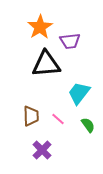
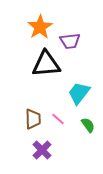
brown trapezoid: moved 2 px right, 3 px down
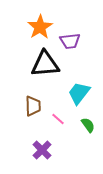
black triangle: moved 1 px left
brown trapezoid: moved 13 px up
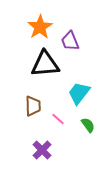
purple trapezoid: rotated 75 degrees clockwise
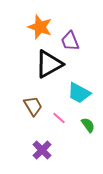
orange star: rotated 20 degrees counterclockwise
black triangle: moved 4 px right; rotated 24 degrees counterclockwise
cyan trapezoid: rotated 100 degrees counterclockwise
brown trapezoid: rotated 30 degrees counterclockwise
pink line: moved 1 px right, 1 px up
